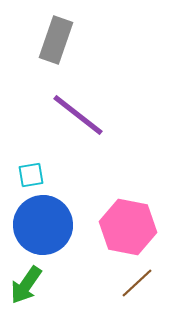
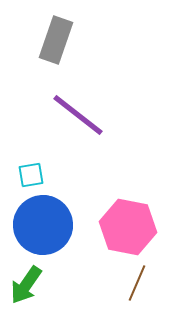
brown line: rotated 24 degrees counterclockwise
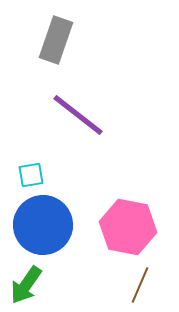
brown line: moved 3 px right, 2 px down
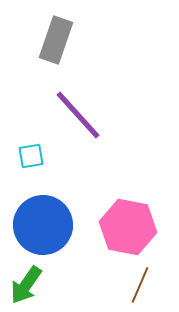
purple line: rotated 10 degrees clockwise
cyan square: moved 19 px up
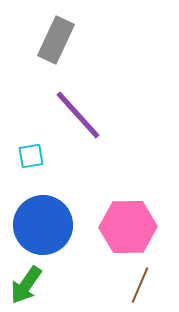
gray rectangle: rotated 6 degrees clockwise
pink hexagon: rotated 12 degrees counterclockwise
